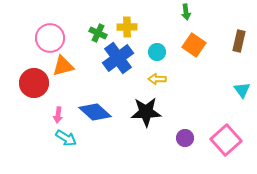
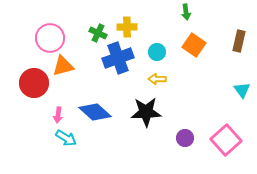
blue cross: rotated 16 degrees clockwise
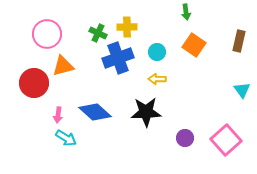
pink circle: moved 3 px left, 4 px up
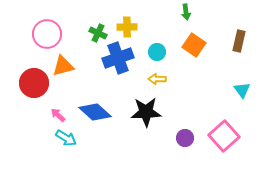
pink arrow: rotated 126 degrees clockwise
pink square: moved 2 px left, 4 px up
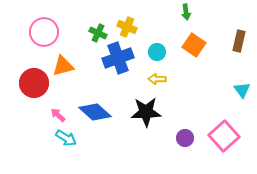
yellow cross: rotated 24 degrees clockwise
pink circle: moved 3 px left, 2 px up
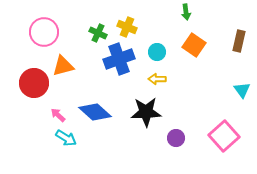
blue cross: moved 1 px right, 1 px down
purple circle: moved 9 px left
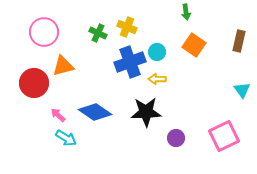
blue cross: moved 11 px right, 3 px down
blue diamond: rotated 8 degrees counterclockwise
pink square: rotated 16 degrees clockwise
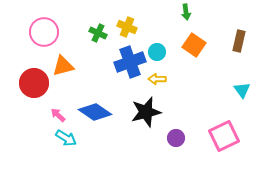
black star: rotated 12 degrees counterclockwise
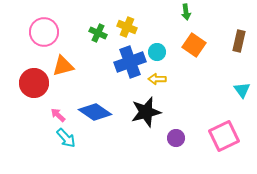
cyan arrow: rotated 15 degrees clockwise
